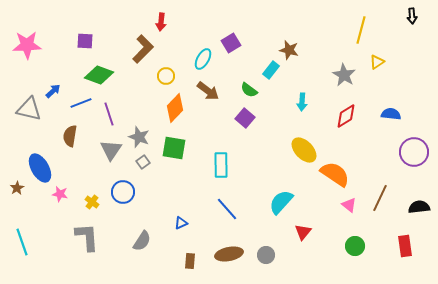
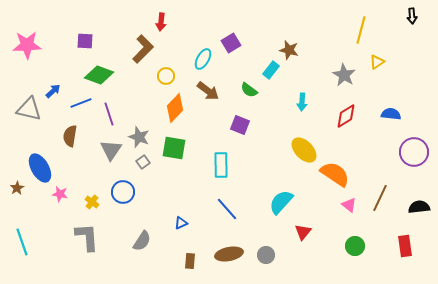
purple square at (245, 118): moved 5 px left, 7 px down; rotated 18 degrees counterclockwise
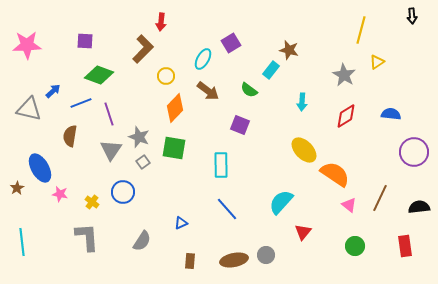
cyan line at (22, 242): rotated 12 degrees clockwise
brown ellipse at (229, 254): moved 5 px right, 6 px down
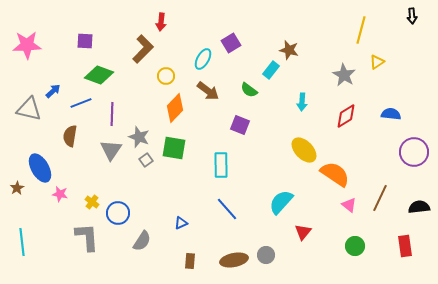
purple line at (109, 114): moved 3 px right; rotated 20 degrees clockwise
gray square at (143, 162): moved 3 px right, 2 px up
blue circle at (123, 192): moved 5 px left, 21 px down
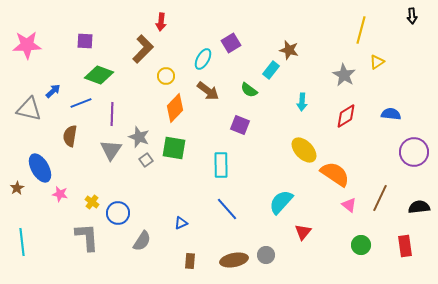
green circle at (355, 246): moved 6 px right, 1 px up
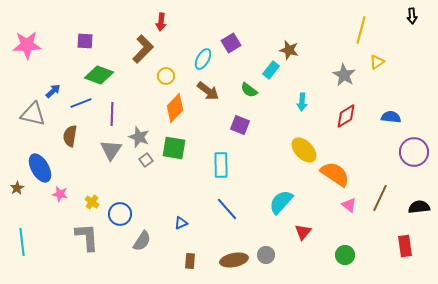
gray triangle at (29, 109): moved 4 px right, 5 px down
blue semicircle at (391, 114): moved 3 px down
blue circle at (118, 213): moved 2 px right, 1 px down
green circle at (361, 245): moved 16 px left, 10 px down
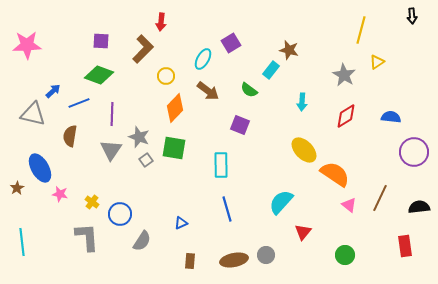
purple square at (85, 41): moved 16 px right
blue line at (81, 103): moved 2 px left
blue line at (227, 209): rotated 25 degrees clockwise
